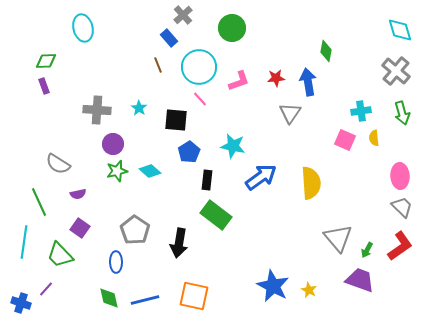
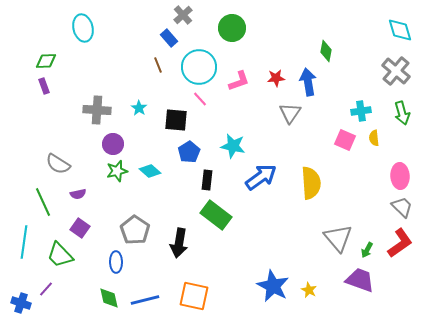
green line at (39, 202): moved 4 px right
red L-shape at (400, 246): moved 3 px up
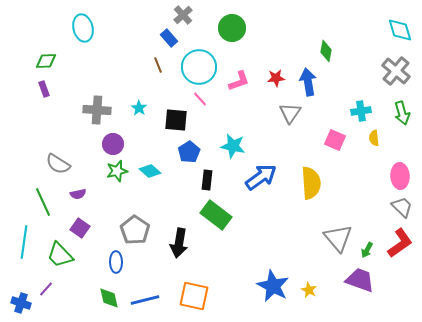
purple rectangle at (44, 86): moved 3 px down
pink square at (345, 140): moved 10 px left
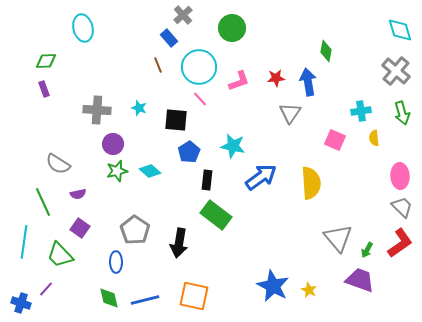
cyan star at (139, 108): rotated 14 degrees counterclockwise
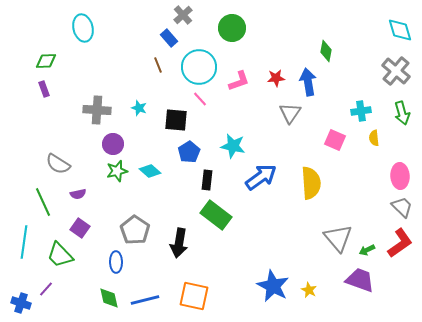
green arrow at (367, 250): rotated 35 degrees clockwise
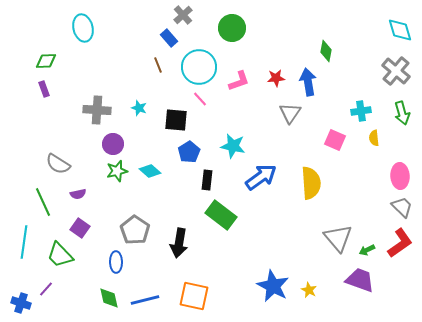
green rectangle at (216, 215): moved 5 px right
